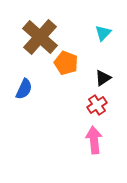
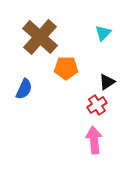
orange pentagon: moved 5 px down; rotated 20 degrees counterclockwise
black triangle: moved 4 px right, 4 px down
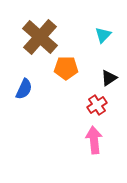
cyan triangle: moved 2 px down
black triangle: moved 2 px right, 4 px up
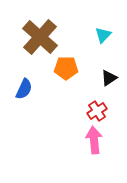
red cross: moved 6 px down
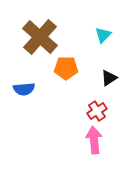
blue semicircle: rotated 60 degrees clockwise
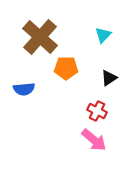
red cross: rotated 30 degrees counterclockwise
pink arrow: rotated 136 degrees clockwise
